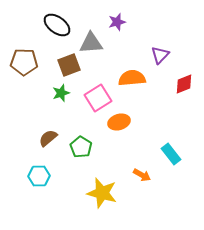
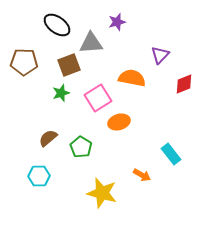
orange semicircle: rotated 16 degrees clockwise
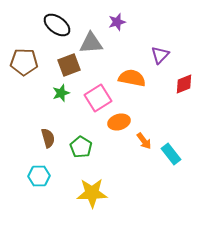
brown semicircle: rotated 114 degrees clockwise
orange arrow: moved 2 px right, 34 px up; rotated 24 degrees clockwise
yellow star: moved 10 px left; rotated 16 degrees counterclockwise
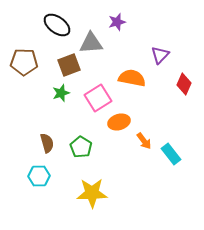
red diamond: rotated 45 degrees counterclockwise
brown semicircle: moved 1 px left, 5 px down
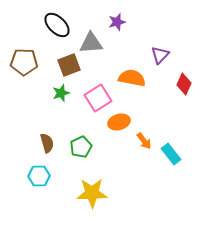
black ellipse: rotated 8 degrees clockwise
green pentagon: rotated 15 degrees clockwise
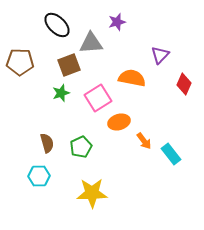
brown pentagon: moved 4 px left
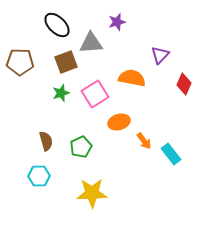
brown square: moved 3 px left, 3 px up
pink square: moved 3 px left, 4 px up
brown semicircle: moved 1 px left, 2 px up
